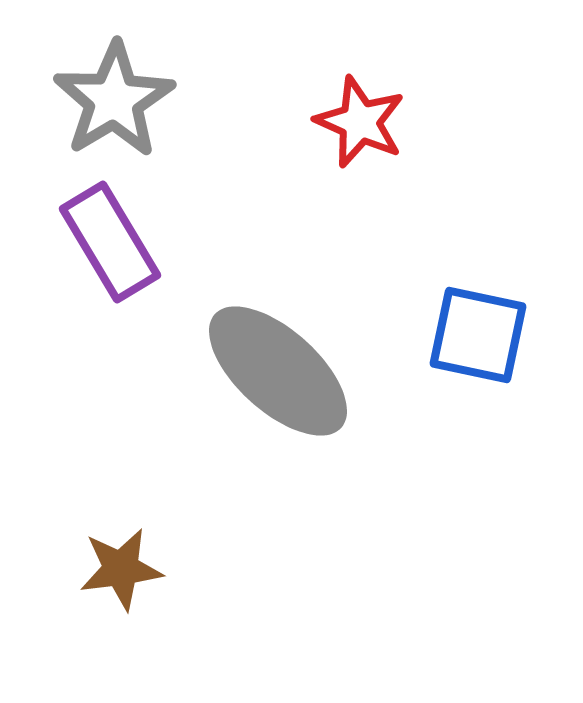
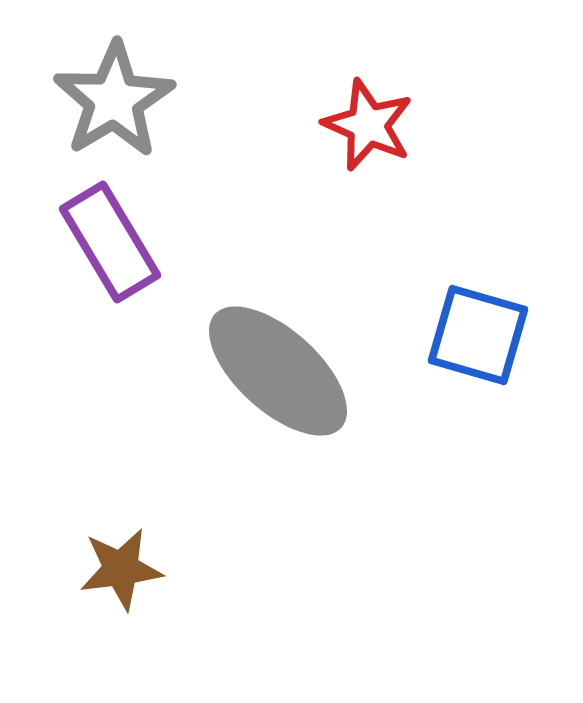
red star: moved 8 px right, 3 px down
blue square: rotated 4 degrees clockwise
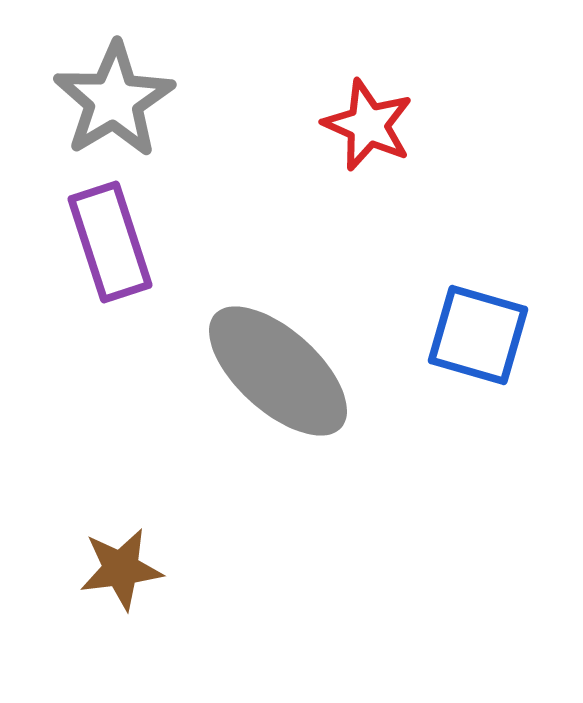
purple rectangle: rotated 13 degrees clockwise
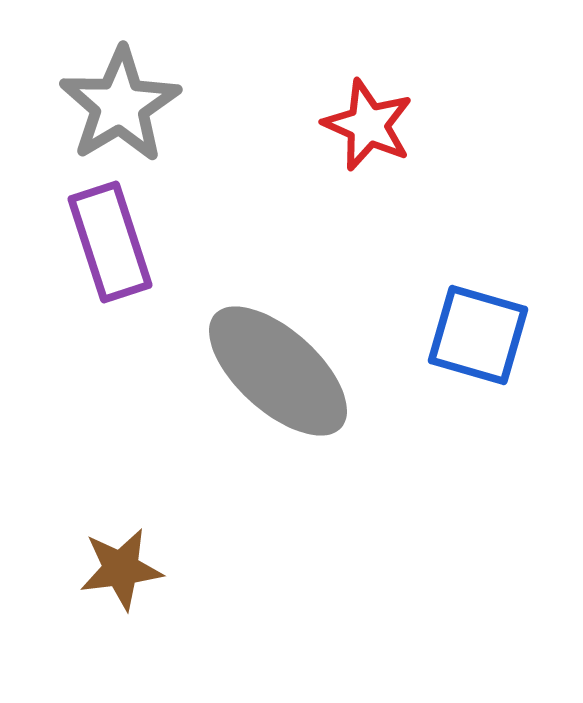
gray star: moved 6 px right, 5 px down
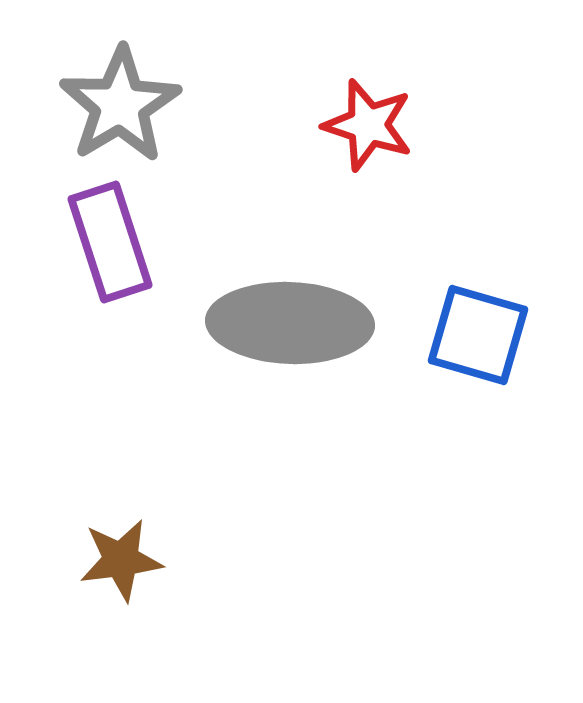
red star: rotated 6 degrees counterclockwise
gray ellipse: moved 12 px right, 48 px up; rotated 40 degrees counterclockwise
brown star: moved 9 px up
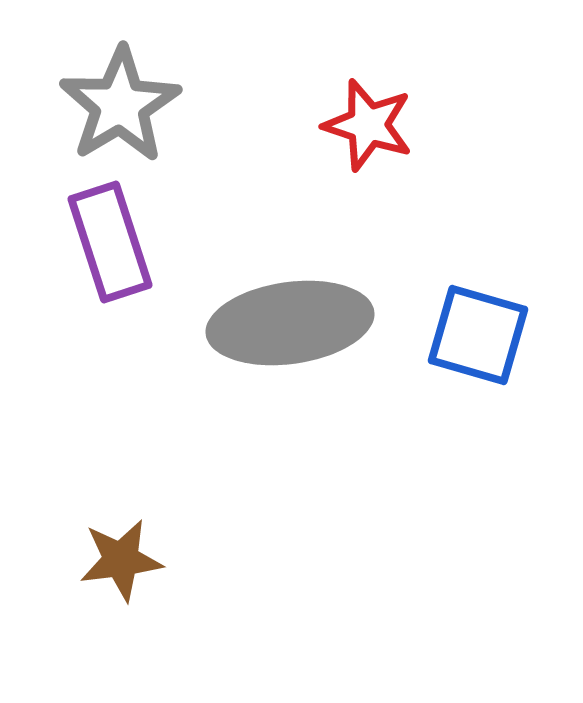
gray ellipse: rotated 10 degrees counterclockwise
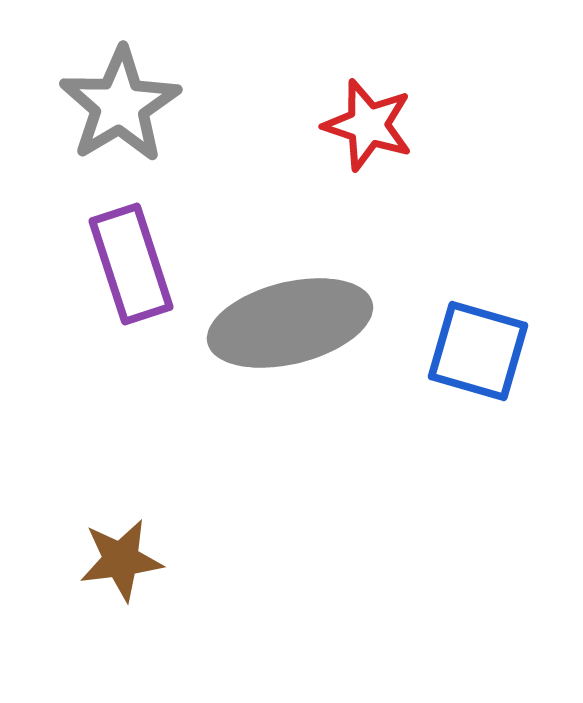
purple rectangle: moved 21 px right, 22 px down
gray ellipse: rotated 6 degrees counterclockwise
blue square: moved 16 px down
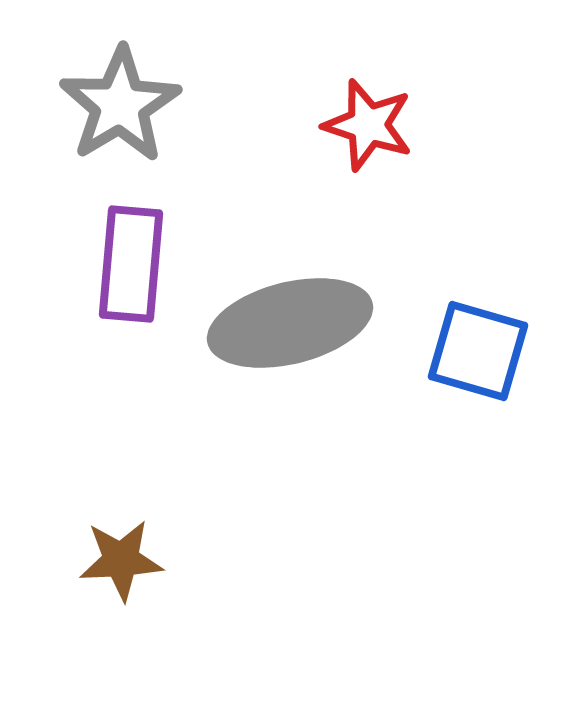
purple rectangle: rotated 23 degrees clockwise
brown star: rotated 4 degrees clockwise
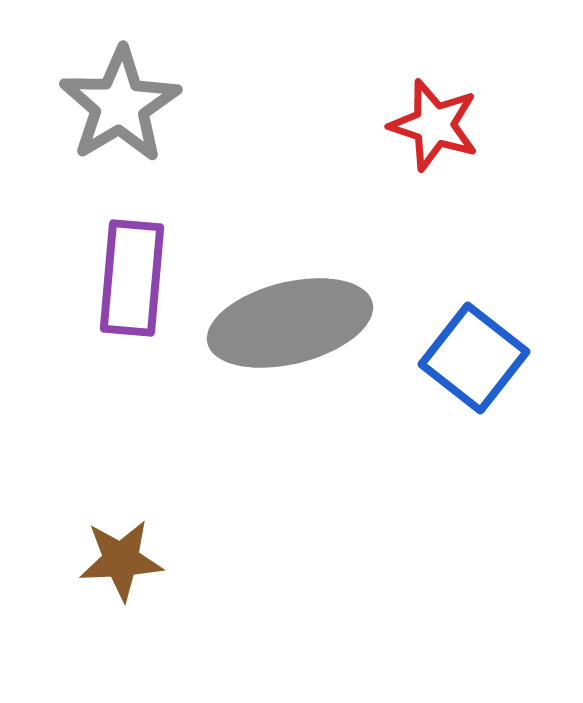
red star: moved 66 px right
purple rectangle: moved 1 px right, 14 px down
blue square: moved 4 px left, 7 px down; rotated 22 degrees clockwise
